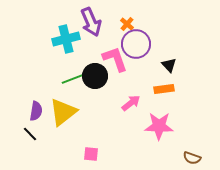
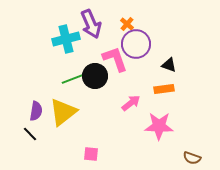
purple arrow: moved 2 px down
black triangle: rotated 28 degrees counterclockwise
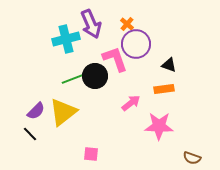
purple semicircle: rotated 36 degrees clockwise
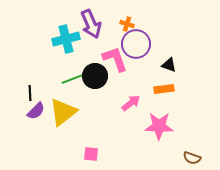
orange cross: rotated 24 degrees counterclockwise
black line: moved 41 px up; rotated 42 degrees clockwise
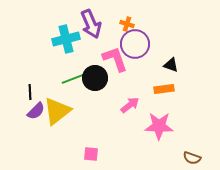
purple circle: moved 1 px left
black triangle: moved 2 px right
black circle: moved 2 px down
black line: moved 1 px up
pink arrow: moved 1 px left, 2 px down
yellow triangle: moved 6 px left, 1 px up
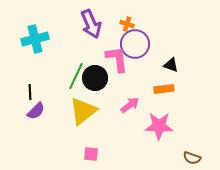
cyan cross: moved 31 px left
pink L-shape: moved 2 px right; rotated 12 degrees clockwise
green line: moved 1 px right, 2 px up; rotated 44 degrees counterclockwise
yellow triangle: moved 26 px right
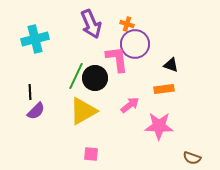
yellow triangle: rotated 8 degrees clockwise
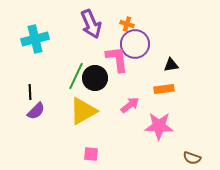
black triangle: rotated 28 degrees counterclockwise
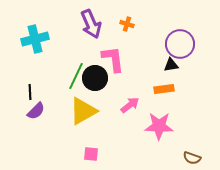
purple circle: moved 45 px right
pink L-shape: moved 4 px left
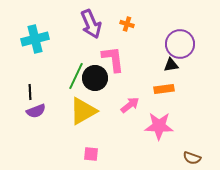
purple semicircle: rotated 24 degrees clockwise
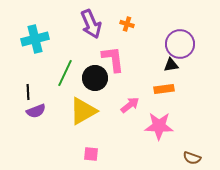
green line: moved 11 px left, 3 px up
black line: moved 2 px left
